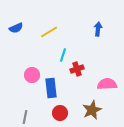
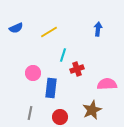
pink circle: moved 1 px right, 2 px up
blue rectangle: rotated 12 degrees clockwise
red circle: moved 4 px down
gray line: moved 5 px right, 4 px up
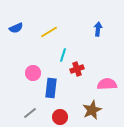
gray line: rotated 40 degrees clockwise
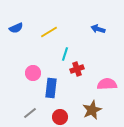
blue arrow: rotated 80 degrees counterclockwise
cyan line: moved 2 px right, 1 px up
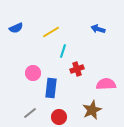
yellow line: moved 2 px right
cyan line: moved 2 px left, 3 px up
pink semicircle: moved 1 px left
red circle: moved 1 px left
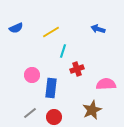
pink circle: moved 1 px left, 2 px down
red circle: moved 5 px left
